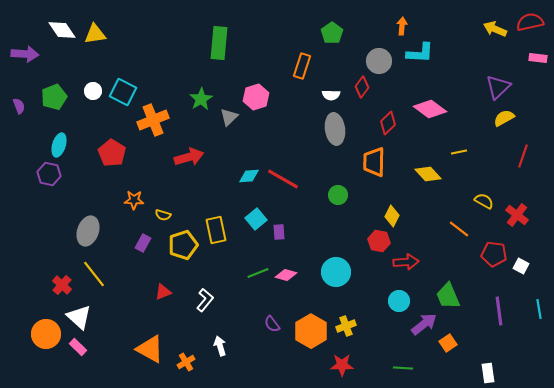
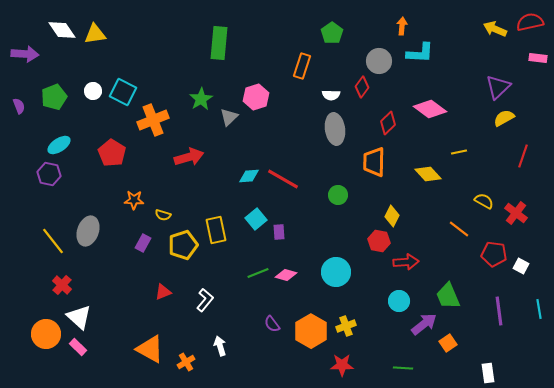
cyan ellipse at (59, 145): rotated 40 degrees clockwise
red cross at (517, 215): moved 1 px left, 2 px up
yellow line at (94, 274): moved 41 px left, 33 px up
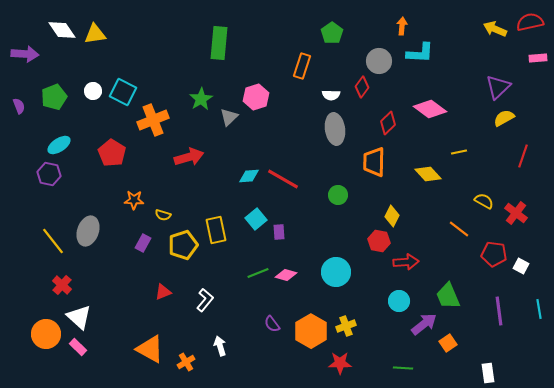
pink rectangle at (538, 58): rotated 12 degrees counterclockwise
red star at (342, 365): moved 2 px left, 2 px up
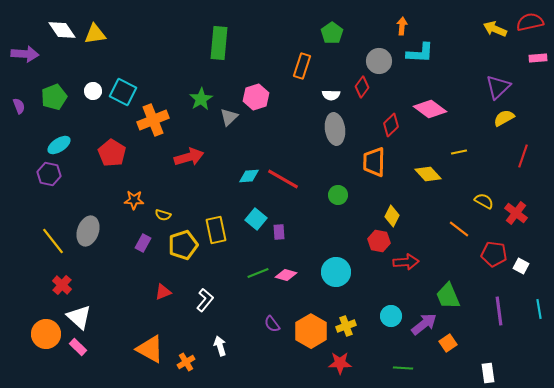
red diamond at (388, 123): moved 3 px right, 2 px down
cyan square at (256, 219): rotated 10 degrees counterclockwise
cyan circle at (399, 301): moved 8 px left, 15 px down
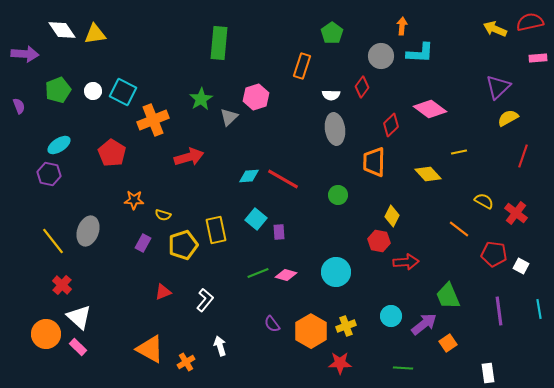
gray circle at (379, 61): moved 2 px right, 5 px up
green pentagon at (54, 97): moved 4 px right, 7 px up
yellow semicircle at (504, 118): moved 4 px right
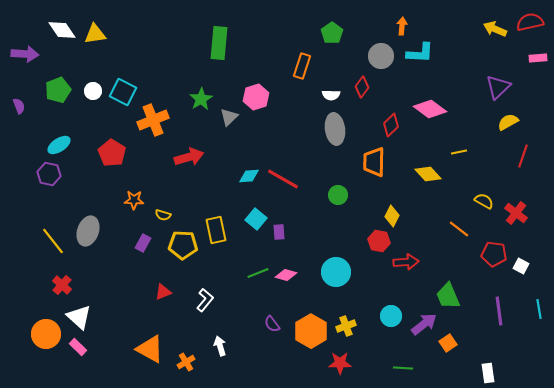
yellow semicircle at (508, 118): moved 4 px down
yellow pentagon at (183, 245): rotated 20 degrees clockwise
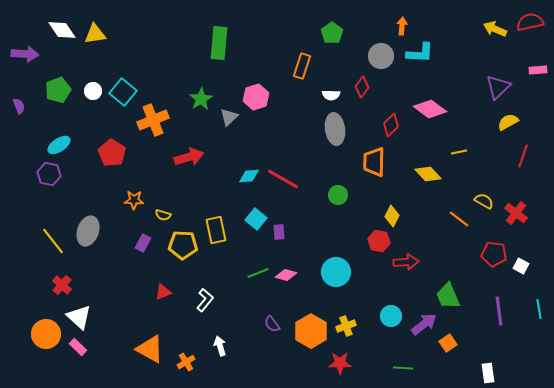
pink rectangle at (538, 58): moved 12 px down
cyan square at (123, 92): rotated 12 degrees clockwise
orange line at (459, 229): moved 10 px up
